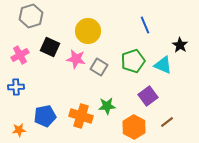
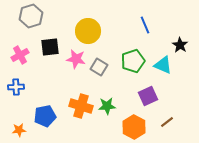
black square: rotated 30 degrees counterclockwise
purple square: rotated 12 degrees clockwise
orange cross: moved 10 px up
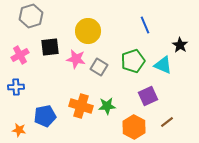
orange star: rotated 16 degrees clockwise
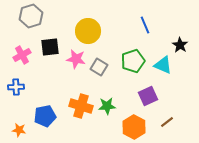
pink cross: moved 2 px right
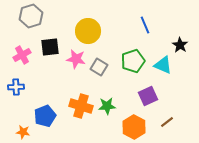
blue pentagon: rotated 10 degrees counterclockwise
orange star: moved 4 px right, 2 px down
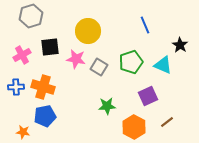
green pentagon: moved 2 px left, 1 px down
orange cross: moved 38 px left, 19 px up
blue pentagon: rotated 10 degrees clockwise
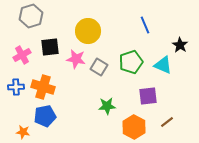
purple square: rotated 18 degrees clockwise
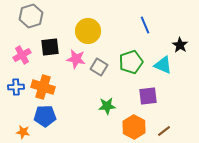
blue pentagon: rotated 10 degrees clockwise
brown line: moved 3 px left, 9 px down
